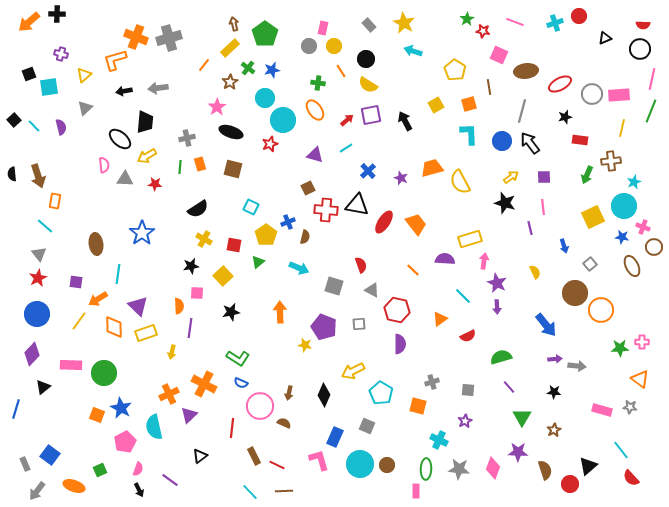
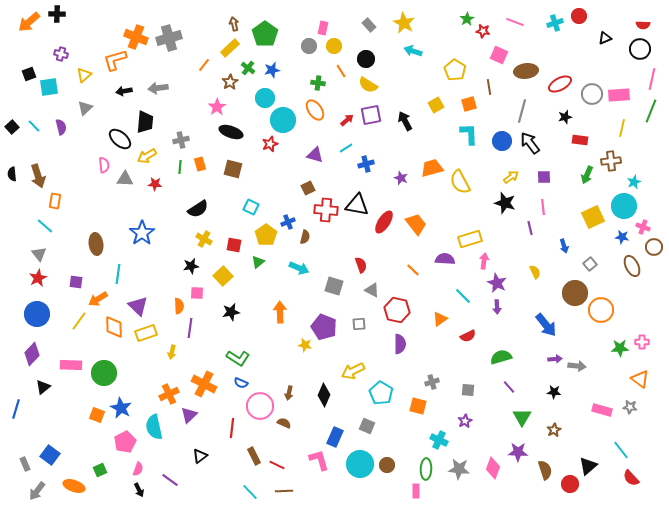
black square at (14, 120): moved 2 px left, 7 px down
gray cross at (187, 138): moved 6 px left, 2 px down
blue cross at (368, 171): moved 2 px left, 7 px up; rotated 28 degrees clockwise
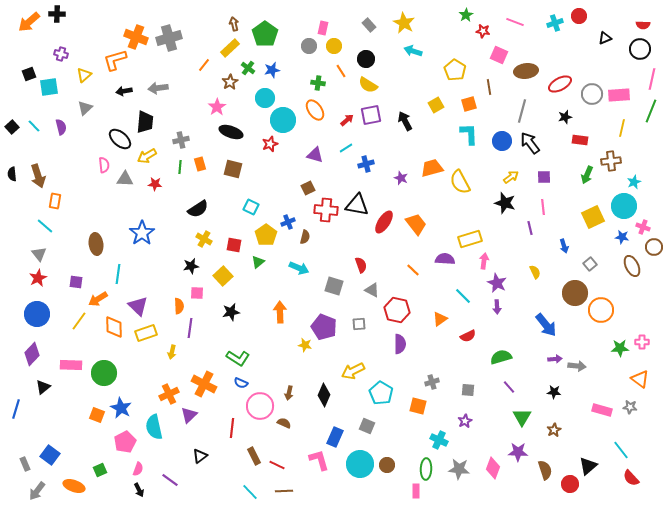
green star at (467, 19): moved 1 px left, 4 px up
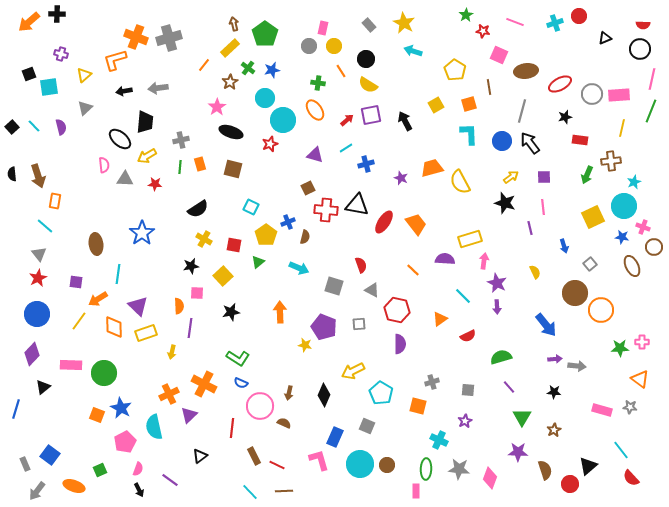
pink diamond at (493, 468): moved 3 px left, 10 px down
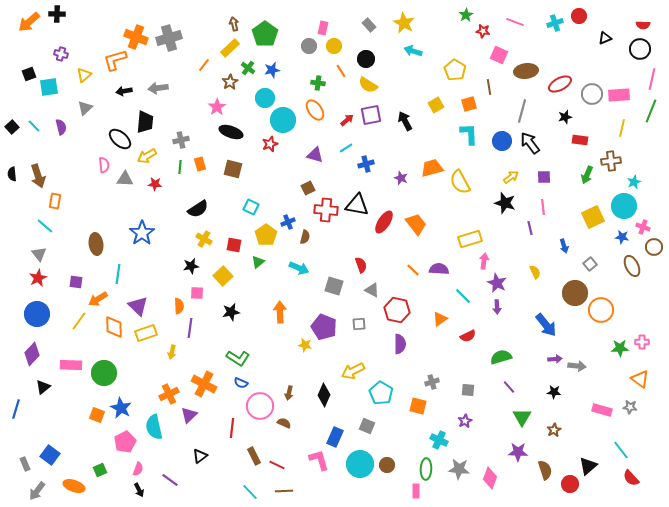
purple semicircle at (445, 259): moved 6 px left, 10 px down
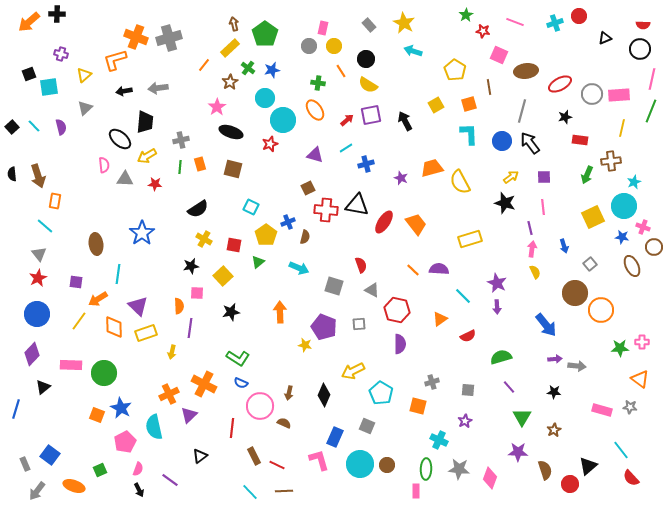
pink arrow at (484, 261): moved 48 px right, 12 px up
